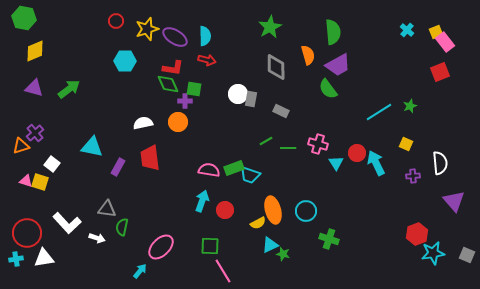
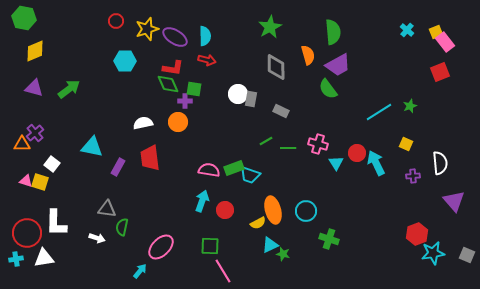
orange triangle at (21, 146): moved 1 px right, 2 px up; rotated 18 degrees clockwise
white L-shape at (67, 223): moved 11 px left; rotated 44 degrees clockwise
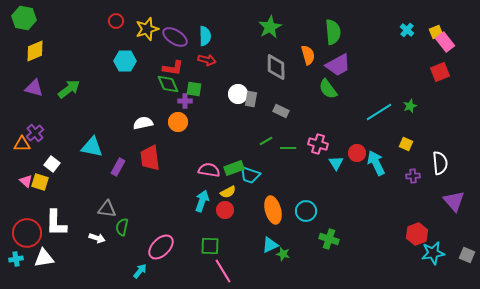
pink triangle at (26, 181): rotated 24 degrees clockwise
yellow semicircle at (258, 223): moved 30 px left, 31 px up
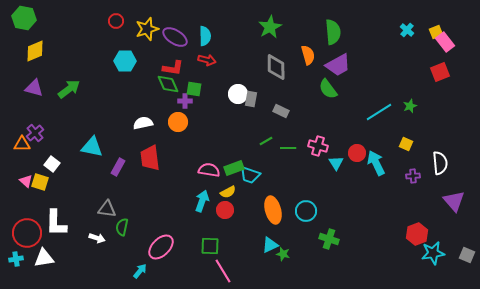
pink cross at (318, 144): moved 2 px down
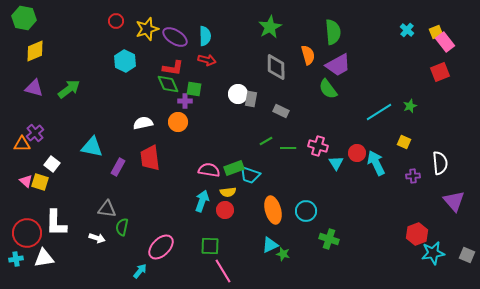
cyan hexagon at (125, 61): rotated 25 degrees clockwise
yellow square at (406, 144): moved 2 px left, 2 px up
yellow semicircle at (228, 192): rotated 21 degrees clockwise
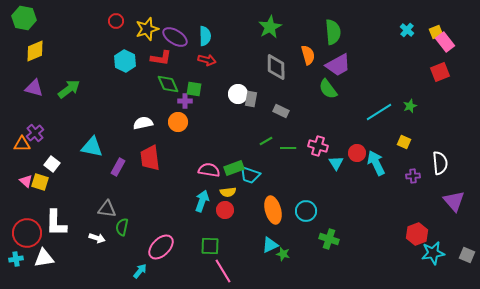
red L-shape at (173, 68): moved 12 px left, 10 px up
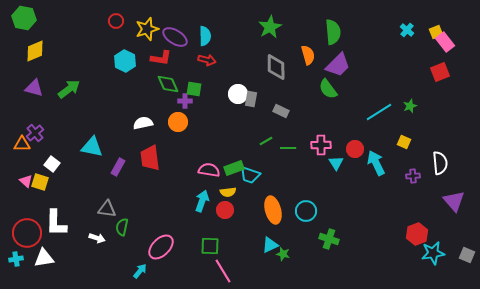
purple trapezoid at (338, 65): rotated 16 degrees counterclockwise
pink cross at (318, 146): moved 3 px right, 1 px up; rotated 18 degrees counterclockwise
red circle at (357, 153): moved 2 px left, 4 px up
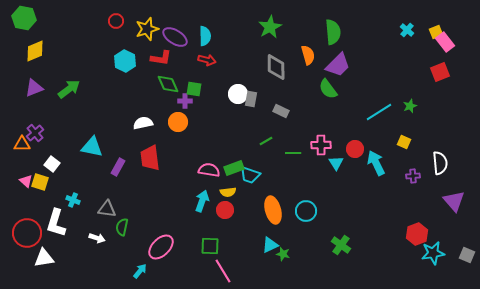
purple triangle at (34, 88): rotated 36 degrees counterclockwise
green line at (288, 148): moved 5 px right, 5 px down
white L-shape at (56, 223): rotated 16 degrees clockwise
green cross at (329, 239): moved 12 px right, 6 px down; rotated 18 degrees clockwise
cyan cross at (16, 259): moved 57 px right, 59 px up; rotated 32 degrees clockwise
